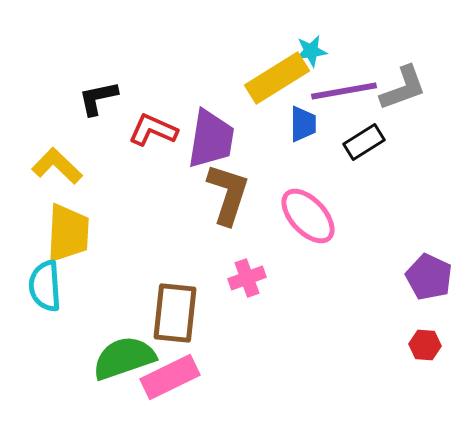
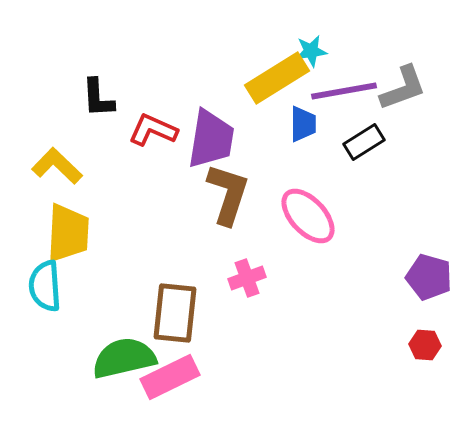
black L-shape: rotated 81 degrees counterclockwise
purple pentagon: rotated 9 degrees counterclockwise
green semicircle: rotated 6 degrees clockwise
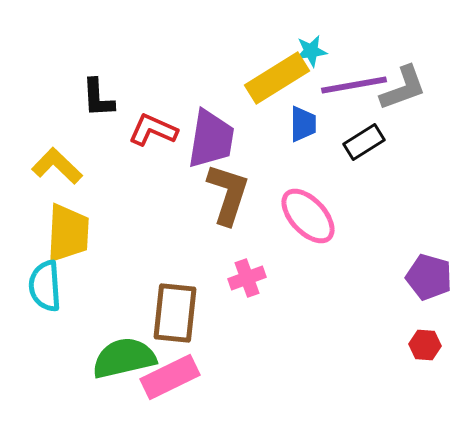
purple line: moved 10 px right, 6 px up
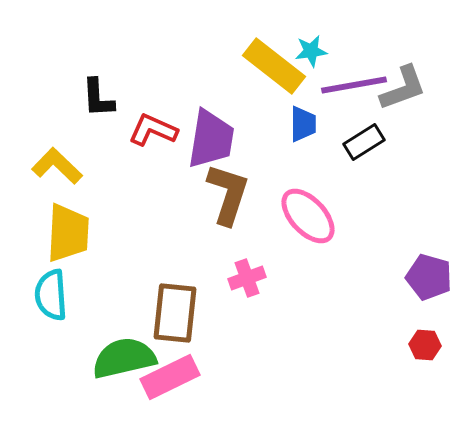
yellow rectangle: moved 3 px left, 12 px up; rotated 70 degrees clockwise
cyan semicircle: moved 6 px right, 9 px down
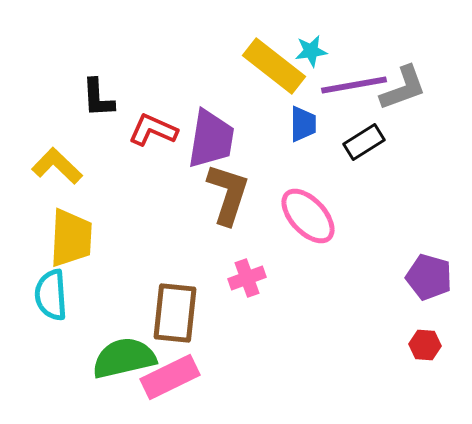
yellow trapezoid: moved 3 px right, 5 px down
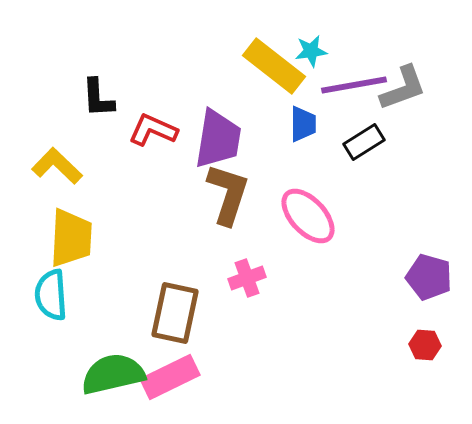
purple trapezoid: moved 7 px right
brown rectangle: rotated 6 degrees clockwise
green semicircle: moved 11 px left, 16 px down
